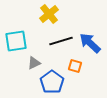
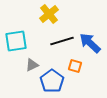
black line: moved 1 px right
gray triangle: moved 2 px left, 2 px down
blue pentagon: moved 1 px up
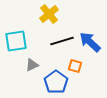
blue arrow: moved 1 px up
blue pentagon: moved 4 px right, 1 px down
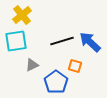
yellow cross: moved 27 px left, 1 px down
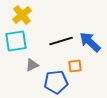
black line: moved 1 px left
orange square: rotated 24 degrees counterclockwise
blue pentagon: rotated 30 degrees clockwise
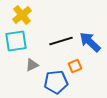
orange square: rotated 16 degrees counterclockwise
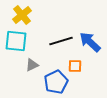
cyan square: rotated 15 degrees clockwise
orange square: rotated 24 degrees clockwise
blue pentagon: rotated 20 degrees counterclockwise
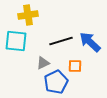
yellow cross: moved 6 px right; rotated 30 degrees clockwise
gray triangle: moved 11 px right, 2 px up
